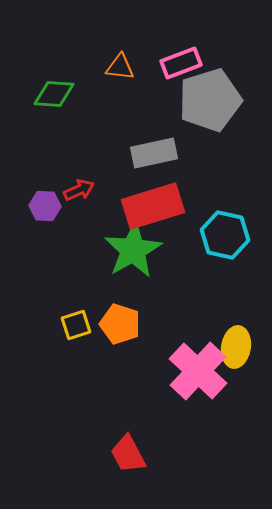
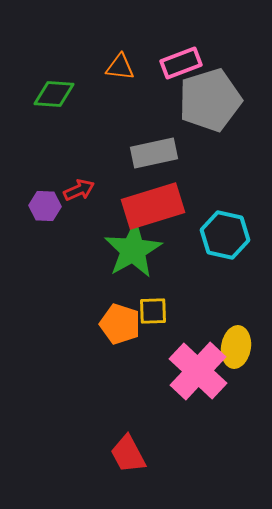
yellow square: moved 77 px right, 14 px up; rotated 16 degrees clockwise
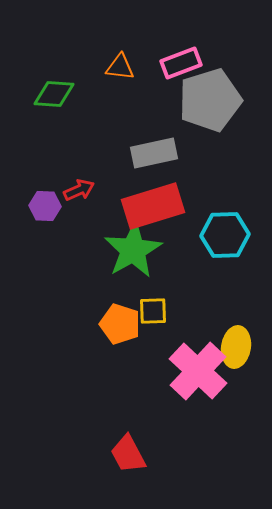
cyan hexagon: rotated 15 degrees counterclockwise
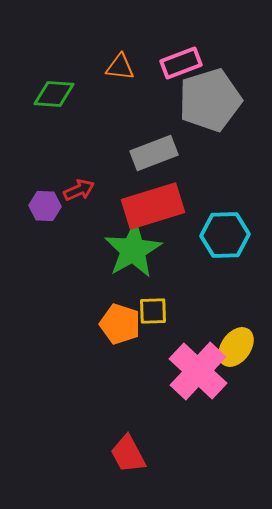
gray rectangle: rotated 9 degrees counterclockwise
yellow ellipse: rotated 27 degrees clockwise
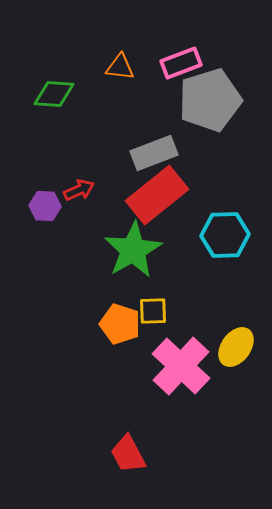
red rectangle: moved 4 px right, 11 px up; rotated 22 degrees counterclockwise
pink cross: moved 17 px left, 5 px up
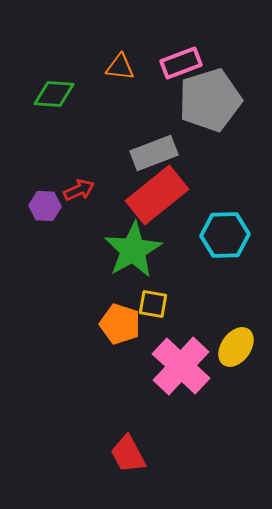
yellow square: moved 7 px up; rotated 12 degrees clockwise
